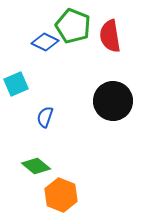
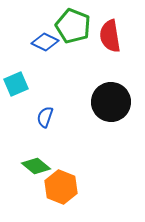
black circle: moved 2 px left, 1 px down
orange hexagon: moved 8 px up
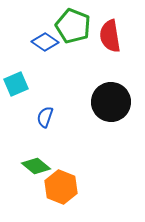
blue diamond: rotated 8 degrees clockwise
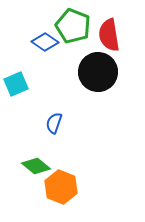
red semicircle: moved 1 px left, 1 px up
black circle: moved 13 px left, 30 px up
blue semicircle: moved 9 px right, 6 px down
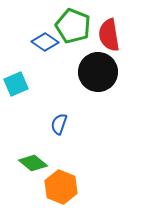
blue semicircle: moved 5 px right, 1 px down
green diamond: moved 3 px left, 3 px up
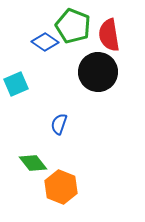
green diamond: rotated 12 degrees clockwise
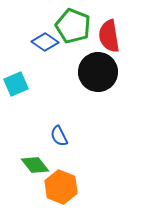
red semicircle: moved 1 px down
blue semicircle: moved 12 px down; rotated 45 degrees counterclockwise
green diamond: moved 2 px right, 2 px down
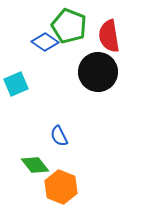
green pentagon: moved 4 px left
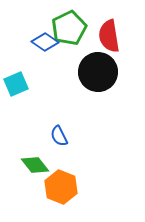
green pentagon: moved 2 px down; rotated 24 degrees clockwise
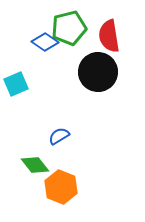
green pentagon: rotated 12 degrees clockwise
blue semicircle: rotated 85 degrees clockwise
